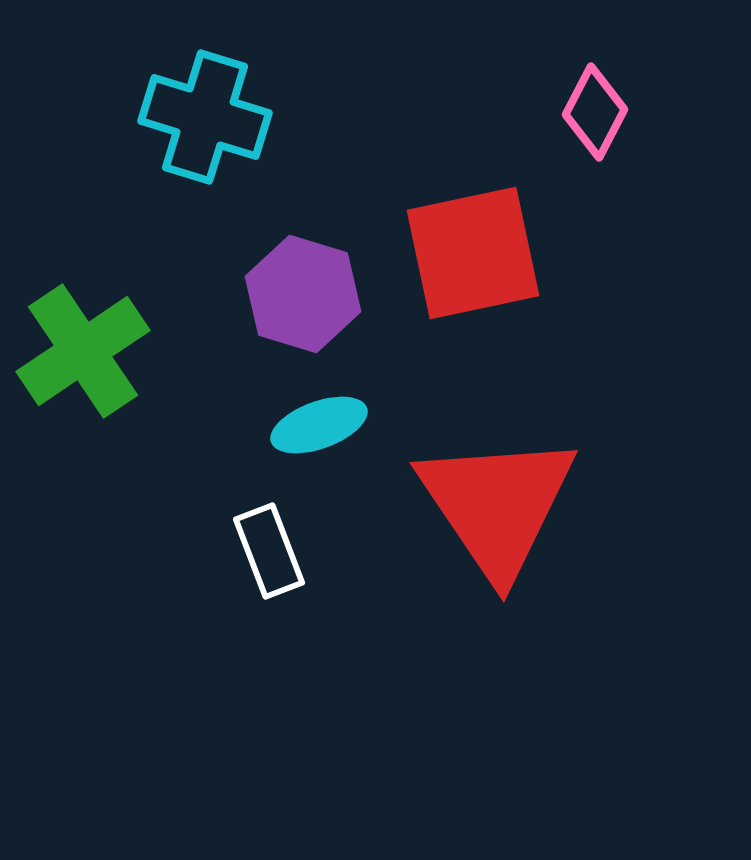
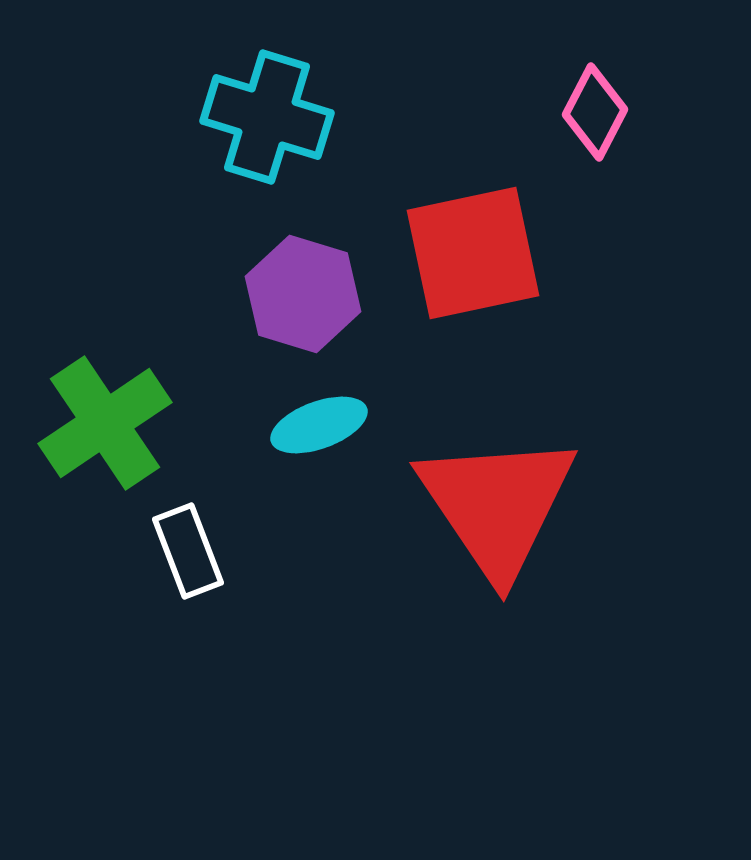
cyan cross: moved 62 px right
green cross: moved 22 px right, 72 px down
white rectangle: moved 81 px left
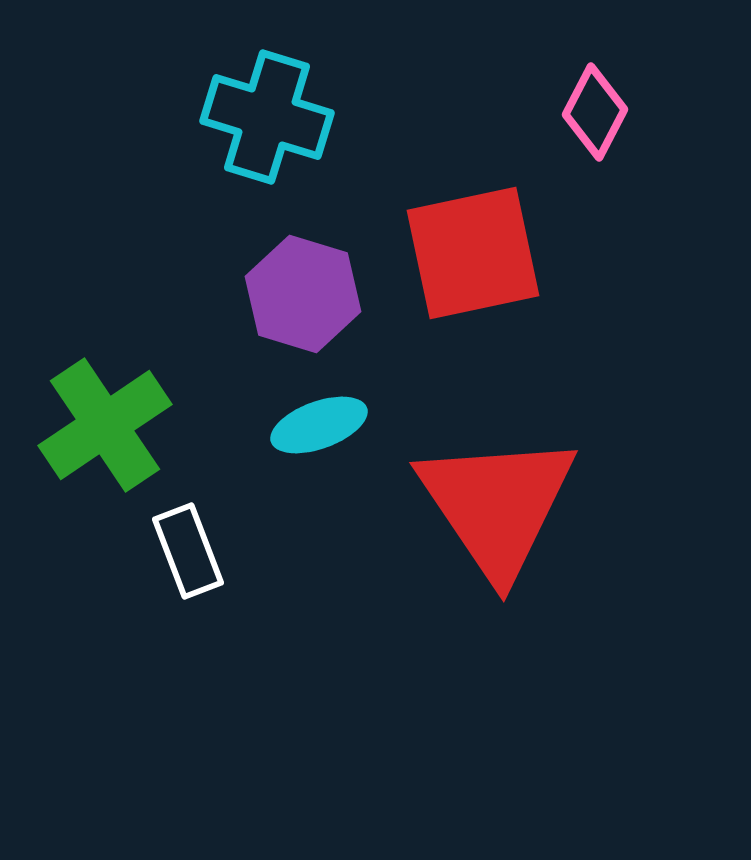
green cross: moved 2 px down
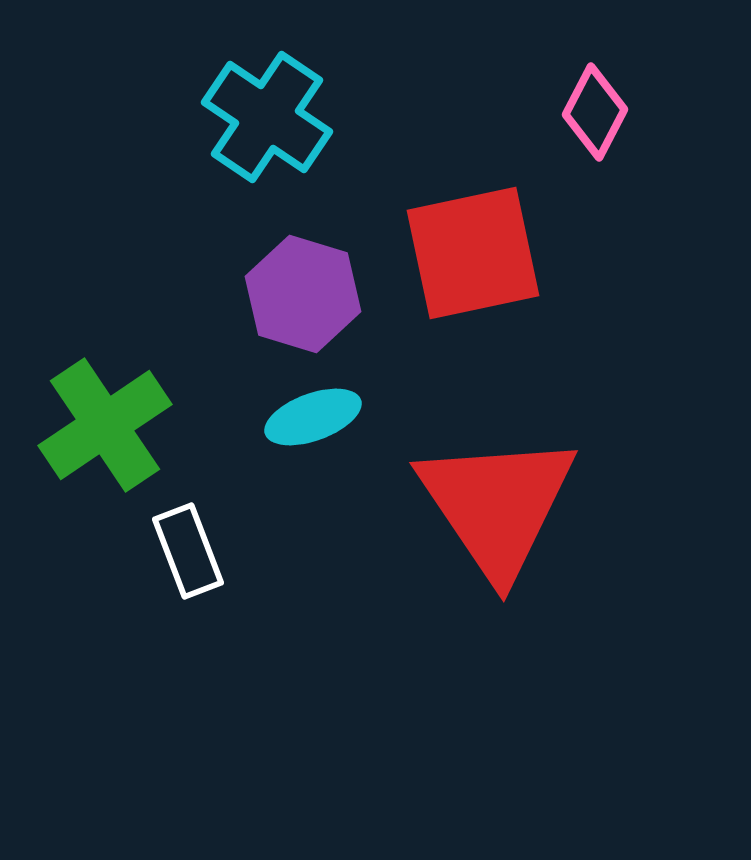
cyan cross: rotated 17 degrees clockwise
cyan ellipse: moved 6 px left, 8 px up
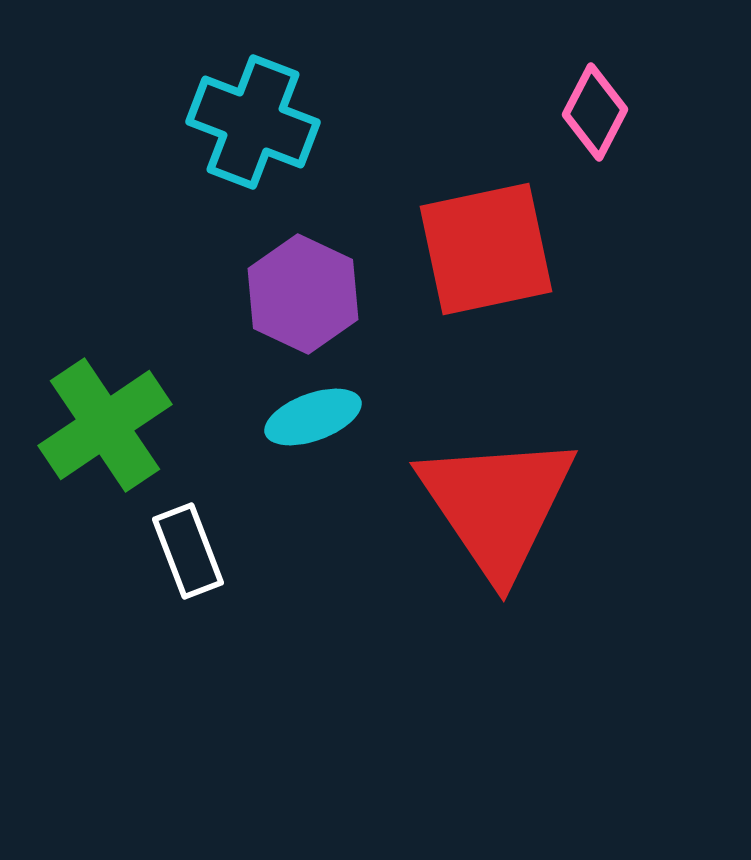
cyan cross: moved 14 px left, 5 px down; rotated 13 degrees counterclockwise
red square: moved 13 px right, 4 px up
purple hexagon: rotated 8 degrees clockwise
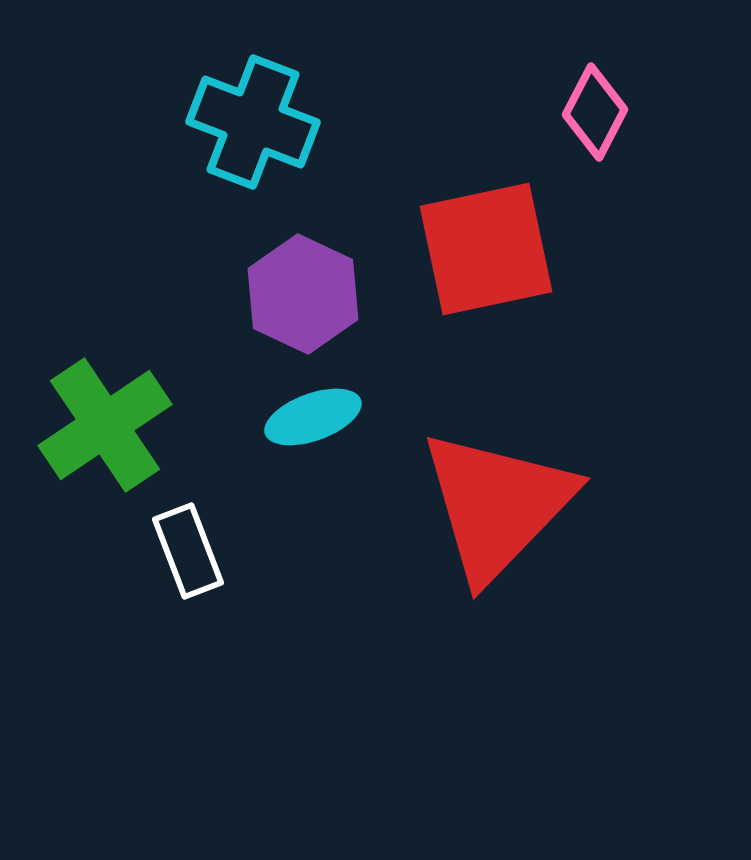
red triangle: rotated 18 degrees clockwise
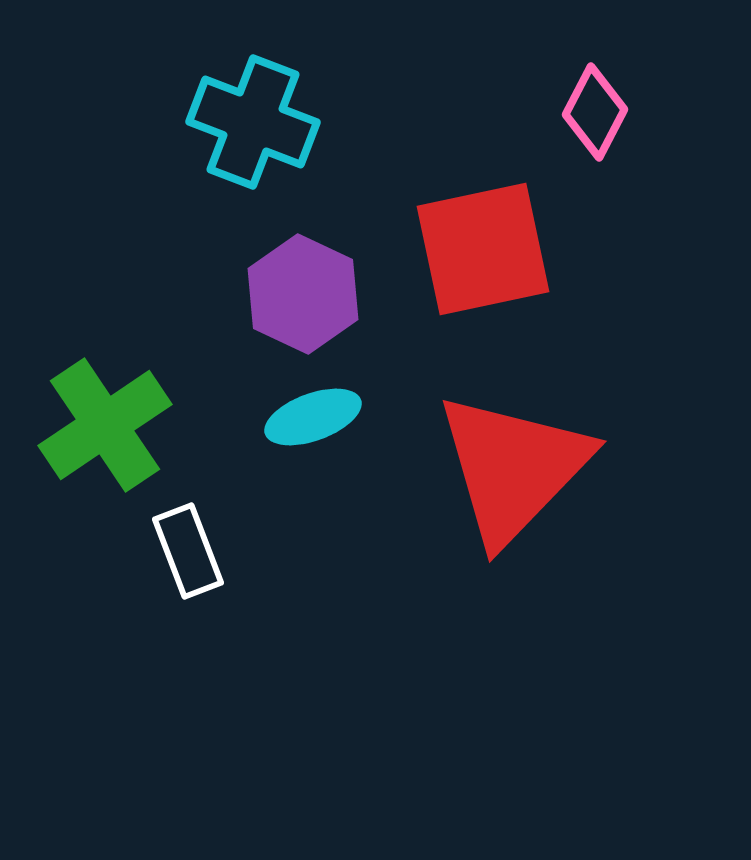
red square: moved 3 px left
red triangle: moved 16 px right, 37 px up
